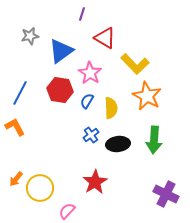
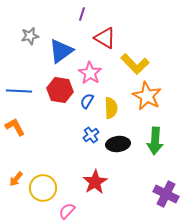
blue line: moved 1 px left, 2 px up; rotated 65 degrees clockwise
green arrow: moved 1 px right, 1 px down
yellow circle: moved 3 px right
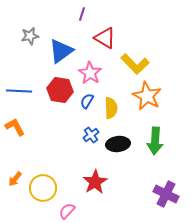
orange arrow: moved 1 px left
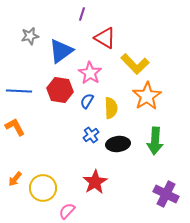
orange star: rotated 12 degrees clockwise
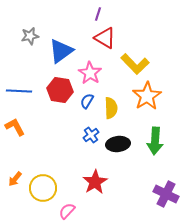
purple line: moved 16 px right
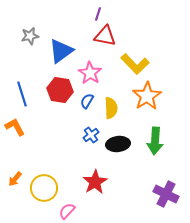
red triangle: moved 2 px up; rotated 20 degrees counterclockwise
blue line: moved 3 px right, 3 px down; rotated 70 degrees clockwise
yellow circle: moved 1 px right
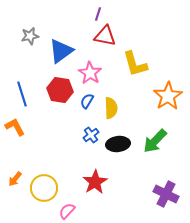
yellow L-shape: rotated 28 degrees clockwise
orange star: moved 21 px right
green arrow: rotated 40 degrees clockwise
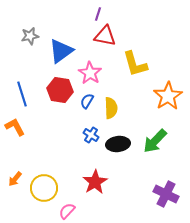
blue cross: rotated 21 degrees counterclockwise
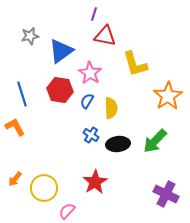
purple line: moved 4 px left
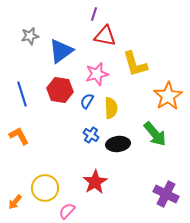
pink star: moved 7 px right, 1 px down; rotated 25 degrees clockwise
orange L-shape: moved 4 px right, 9 px down
green arrow: moved 7 px up; rotated 84 degrees counterclockwise
orange arrow: moved 23 px down
yellow circle: moved 1 px right
